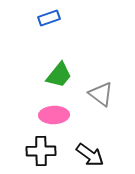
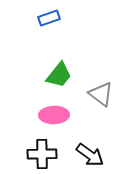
black cross: moved 1 px right, 3 px down
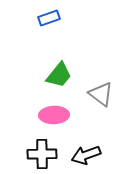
black arrow: moved 4 px left; rotated 124 degrees clockwise
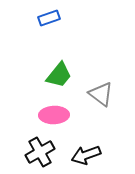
black cross: moved 2 px left, 2 px up; rotated 28 degrees counterclockwise
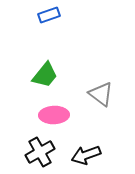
blue rectangle: moved 3 px up
green trapezoid: moved 14 px left
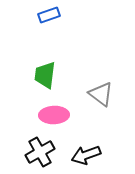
green trapezoid: rotated 148 degrees clockwise
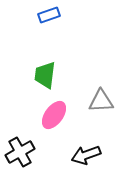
gray triangle: moved 7 px down; rotated 40 degrees counterclockwise
pink ellipse: rotated 52 degrees counterclockwise
black cross: moved 20 px left
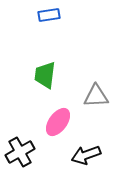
blue rectangle: rotated 10 degrees clockwise
gray triangle: moved 5 px left, 5 px up
pink ellipse: moved 4 px right, 7 px down
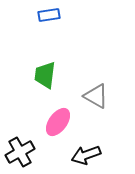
gray triangle: rotated 32 degrees clockwise
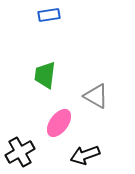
pink ellipse: moved 1 px right, 1 px down
black arrow: moved 1 px left
